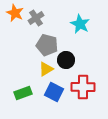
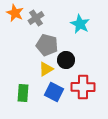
green rectangle: rotated 66 degrees counterclockwise
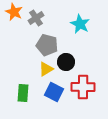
orange star: moved 1 px left, 1 px up
black circle: moved 2 px down
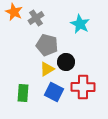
yellow triangle: moved 1 px right
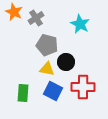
yellow triangle: rotated 42 degrees clockwise
blue square: moved 1 px left, 1 px up
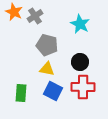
gray cross: moved 1 px left, 2 px up
black circle: moved 14 px right
green rectangle: moved 2 px left
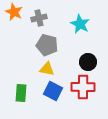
gray cross: moved 4 px right, 2 px down; rotated 21 degrees clockwise
black circle: moved 8 px right
